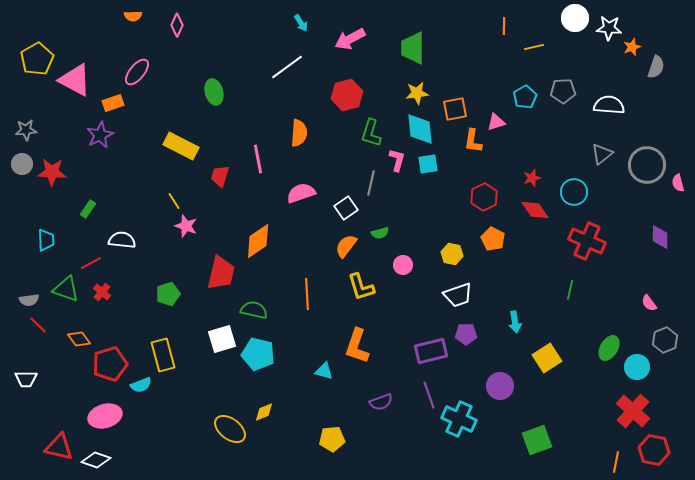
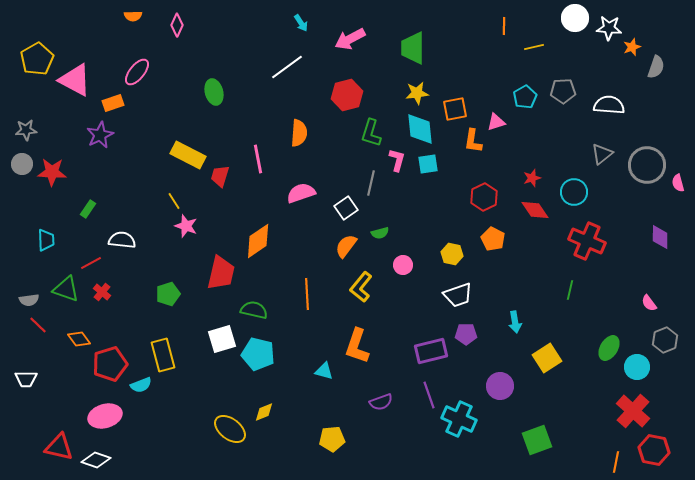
yellow rectangle at (181, 146): moved 7 px right, 9 px down
yellow L-shape at (361, 287): rotated 56 degrees clockwise
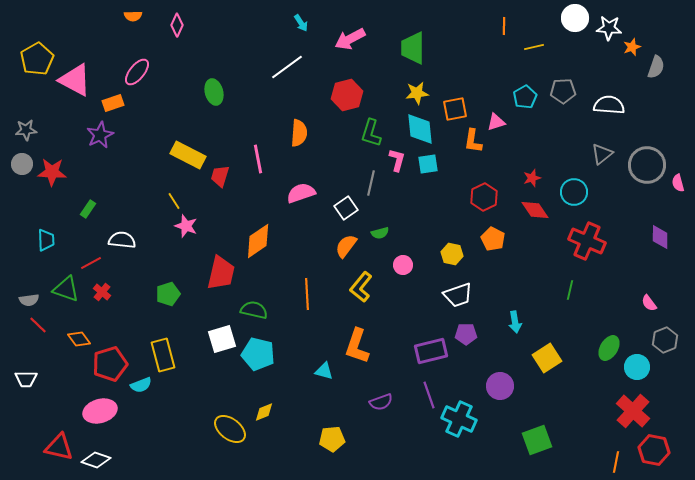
pink ellipse at (105, 416): moved 5 px left, 5 px up
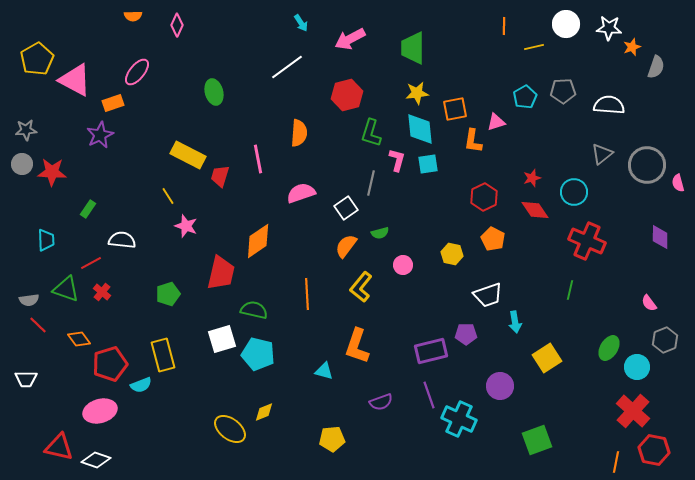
white circle at (575, 18): moved 9 px left, 6 px down
yellow line at (174, 201): moved 6 px left, 5 px up
white trapezoid at (458, 295): moved 30 px right
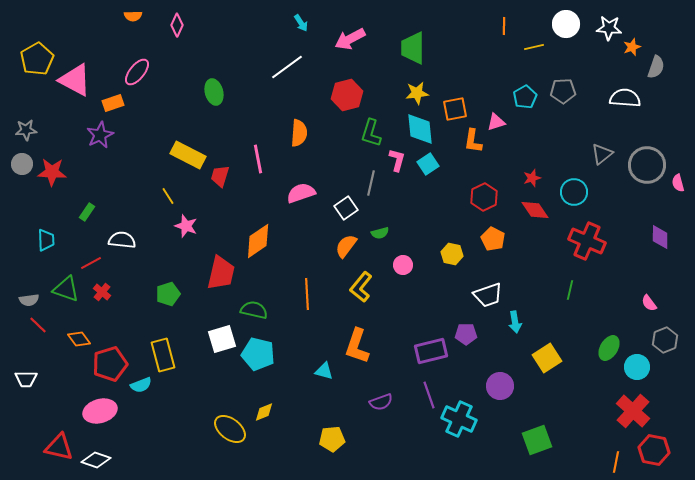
white semicircle at (609, 105): moved 16 px right, 7 px up
cyan square at (428, 164): rotated 25 degrees counterclockwise
green rectangle at (88, 209): moved 1 px left, 3 px down
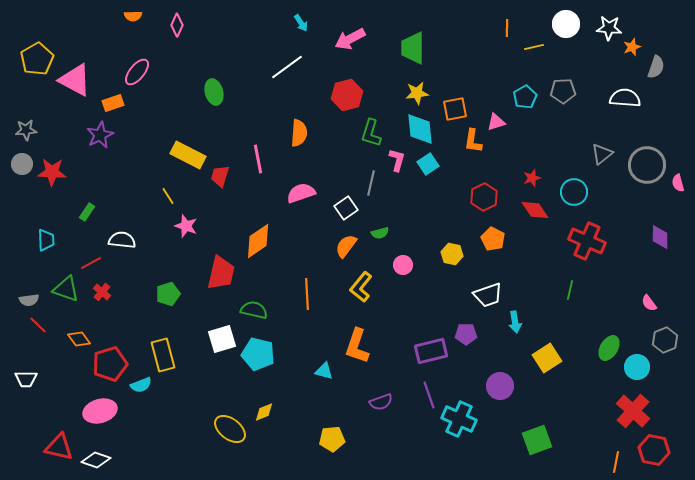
orange line at (504, 26): moved 3 px right, 2 px down
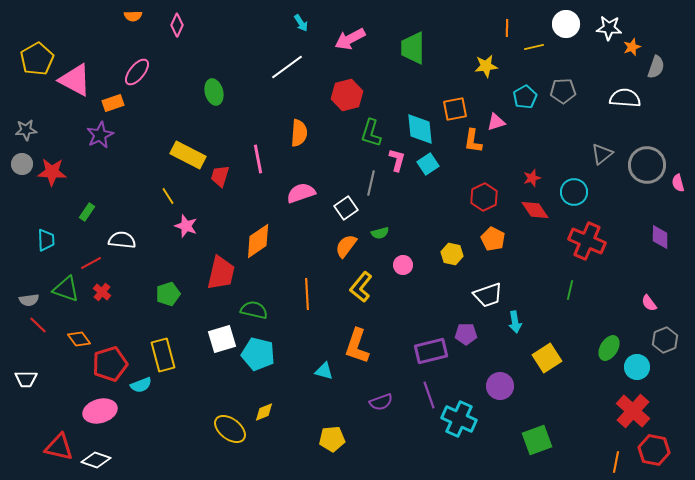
yellow star at (417, 93): moved 69 px right, 27 px up
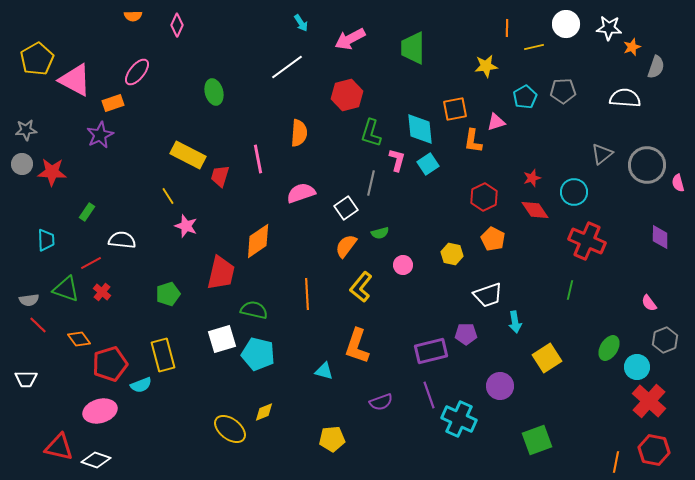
red cross at (633, 411): moved 16 px right, 10 px up
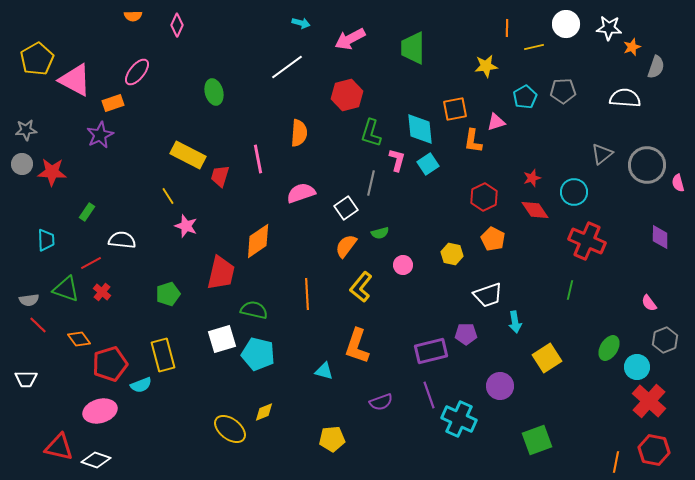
cyan arrow at (301, 23): rotated 42 degrees counterclockwise
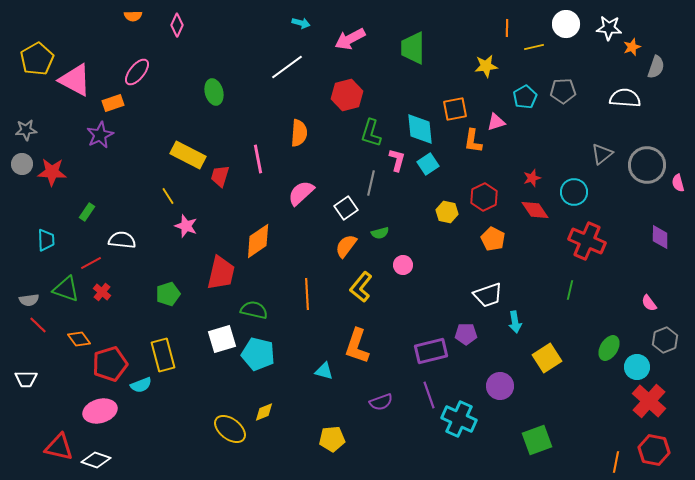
pink semicircle at (301, 193): rotated 24 degrees counterclockwise
yellow hexagon at (452, 254): moved 5 px left, 42 px up
